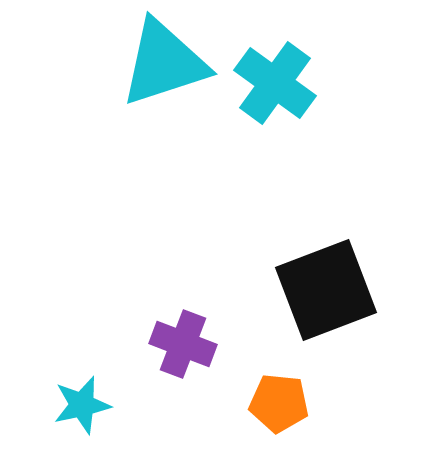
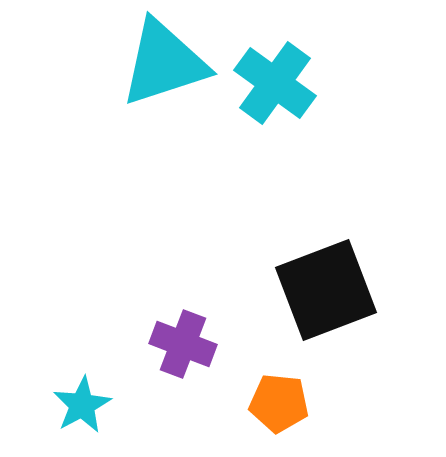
cyan star: rotated 16 degrees counterclockwise
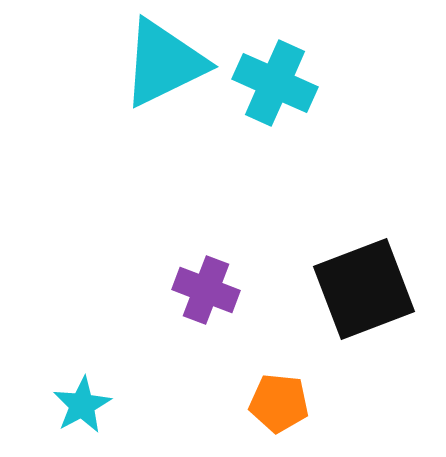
cyan triangle: rotated 8 degrees counterclockwise
cyan cross: rotated 12 degrees counterclockwise
black square: moved 38 px right, 1 px up
purple cross: moved 23 px right, 54 px up
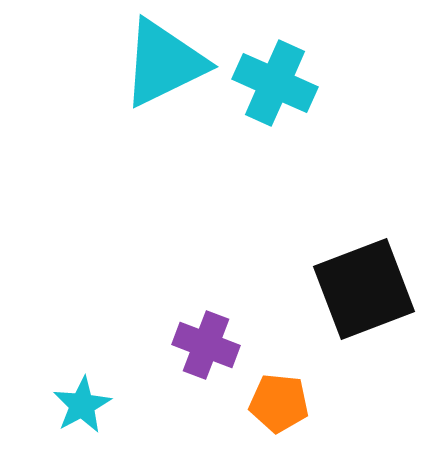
purple cross: moved 55 px down
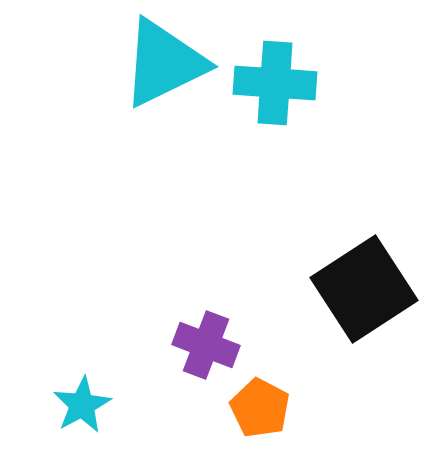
cyan cross: rotated 20 degrees counterclockwise
black square: rotated 12 degrees counterclockwise
orange pentagon: moved 19 px left, 5 px down; rotated 22 degrees clockwise
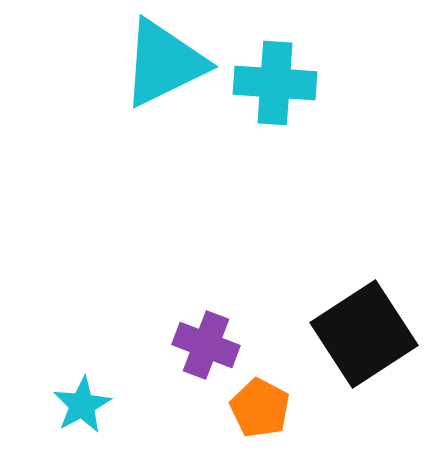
black square: moved 45 px down
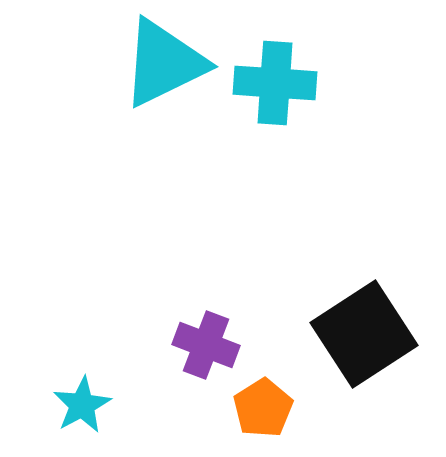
orange pentagon: moved 3 px right; rotated 12 degrees clockwise
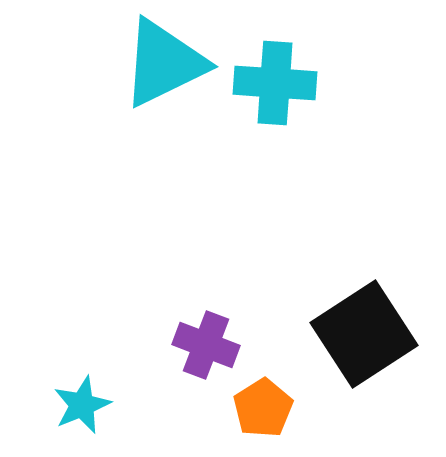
cyan star: rotated 6 degrees clockwise
